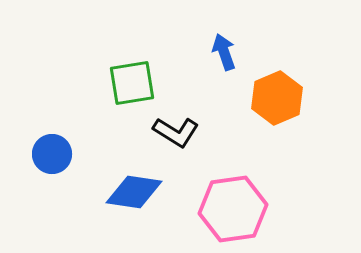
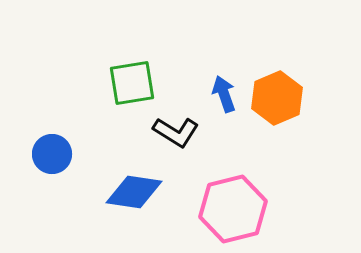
blue arrow: moved 42 px down
pink hexagon: rotated 6 degrees counterclockwise
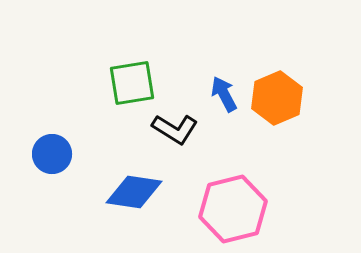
blue arrow: rotated 9 degrees counterclockwise
black L-shape: moved 1 px left, 3 px up
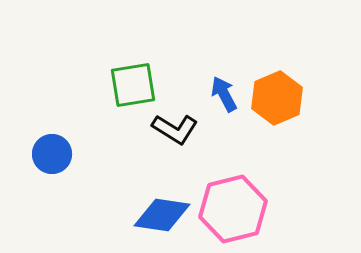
green square: moved 1 px right, 2 px down
blue diamond: moved 28 px right, 23 px down
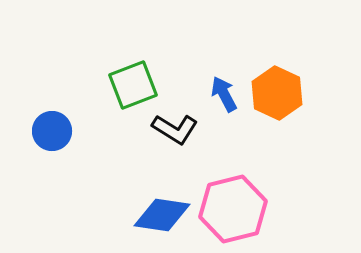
green square: rotated 12 degrees counterclockwise
orange hexagon: moved 5 px up; rotated 12 degrees counterclockwise
blue circle: moved 23 px up
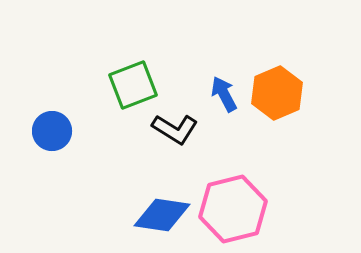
orange hexagon: rotated 12 degrees clockwise
